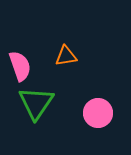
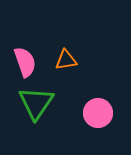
orange triangle: moved 4 px down
pink semicircle: moved 5 px right, 4 px up
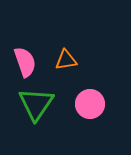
green triangle: moved 1 px down
pink circle: moved 8 px left, 9 px up
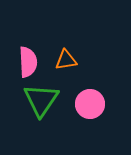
pink semicircle: moved 3 px right; rotated 16 degrees clockwise
green triangle: moved 5 px right, 4 px up
